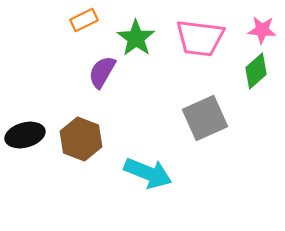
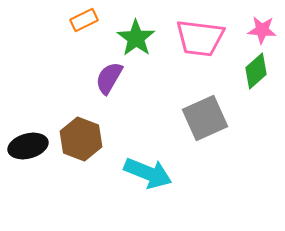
purple semicircle: moved 7 px right, 6 px down
black ellipse: moved 3 px right, 11 px down
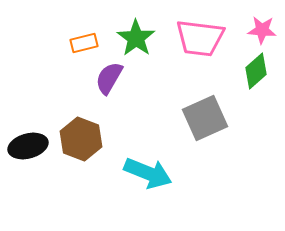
orange rectangle: moved 23 px down; rotated 12 degrees clockwise
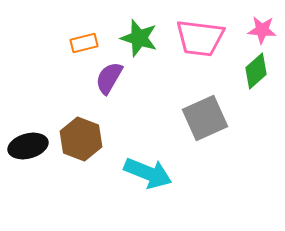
green star: moved 3 px right; rotated 18 degrees counterclockwise
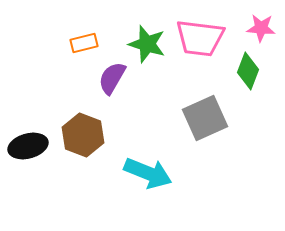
pink star: moved 1 px left, 2 px up
green star: moved 8 px right, 6 px down
green diamond: moved 8 px left; rotated 27 degrees counterclockwise
purple semicircle: moved 3 px right
brown hexagon: moved 2 px right, 4 px up
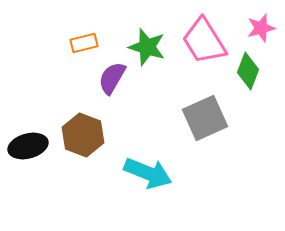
pink star: rotated 20 degrees counterclockwise
pink trapezoid: moved 4 px right, 3 px down; rotated 51 degrees clockwise
green star: moved 3 px down
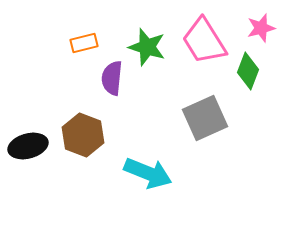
purple semicircle: rotated 24 degrees counterclockwise
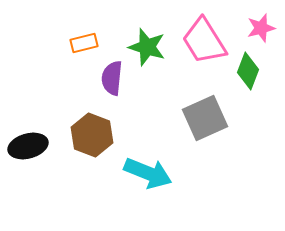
brown hexagon: moved 9 px right
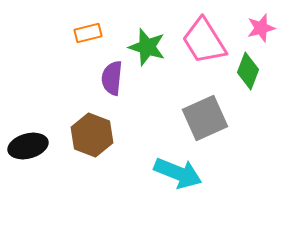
orange rectangle: moved 4 px right, 10 px up
cyan arrow: moved 30 px right
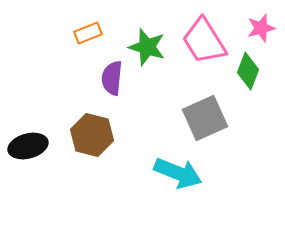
orange rectangle: rotated 8 degrees counterclockwise
brown hexagon: rotated 6 degrees counterclockwise
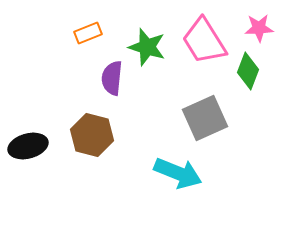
pink star: moved 2 px left; rotated 12 degrees clockwise
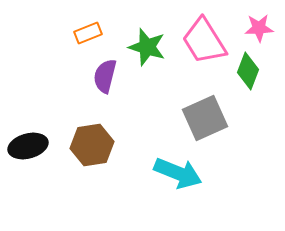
purple semicircle: moved 7 px left, 2 px up; rotated 8 degrees clockwise
brown hexagon: moved 10 px down; rotated 24 degrees counterclockwise
